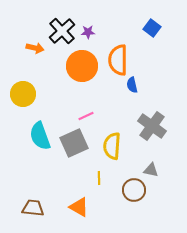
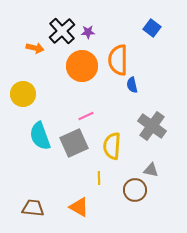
brown circle: moved 1 px right
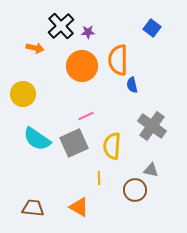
black cross: moved 1 px left, 5 px up
cyan semicircle: moved 3 px left, 3 px down; rotated 36 degrees counterclockwise
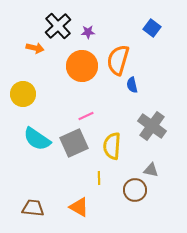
black cross: moved 3 px left
orange semicircle: rotated 16 degrees clockwise
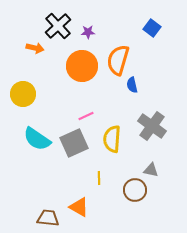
yellow semicircle: moved 7 px up
brown trapezoid: moved 15 px right, 10 px down
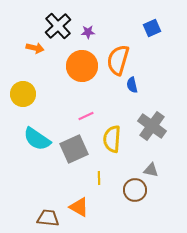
blue square: rotated 30 degrees clockwise
gray square: moved 6 px down
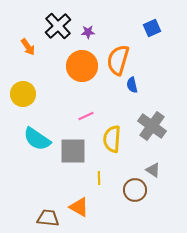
orange arrow: moved 7 px left, 1 px up; rotated 42 degrees clockwise
gray square: moved 1 px left, 2 px down; rotated 24 degrees clockwise
gray triangle: moved 2 px right; rotated 21 degrees clockwise
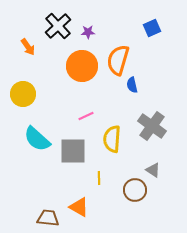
cyan semicircle: rotated 8 degrees clockwise
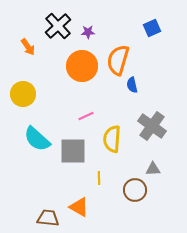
gray triangle: moved 1 px up; rotated 35 degrees counterclockwise
